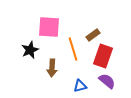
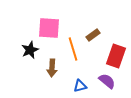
pink square: moved 1 px down
red rectangle: moved 13 px right
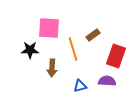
black star: rotated 24 degrees clockwise
purple semicircle: rotated 36 degrees counterclockwise
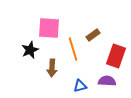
black star: rotated 24 degrees counterclockwise
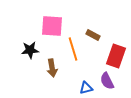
pink square: moved 3 px right, 2 px up
brown rectangle: rotated 64 degrees clockwise
black star: rotated 18 degrees clockwise
brown arrow: rotated 12 degrees counterclockwise
purple semicircle: rotated 120 degrees counterclockwise
blue triangle: moved 6 px right, 2 px down
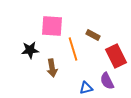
red rectangle: rotated 45 degrees counterclockwise
